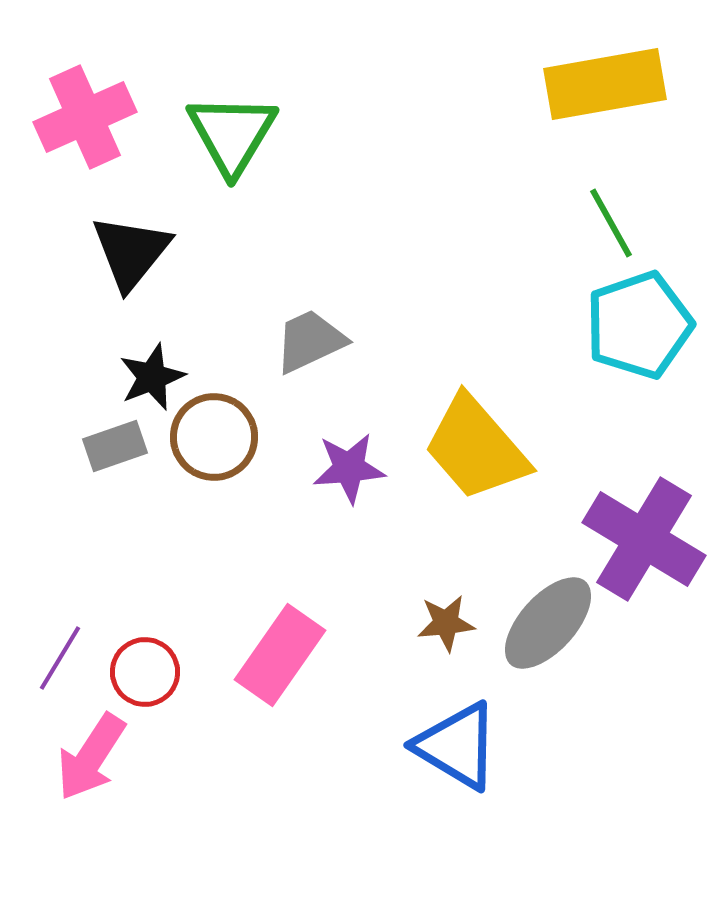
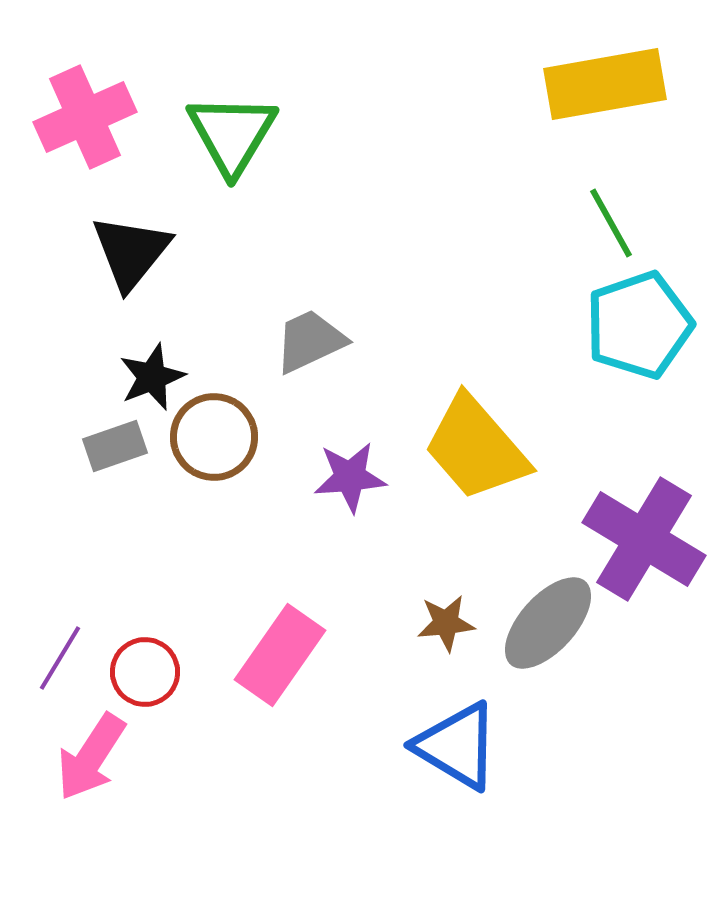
purple star: moved 1 px right, 9 px down
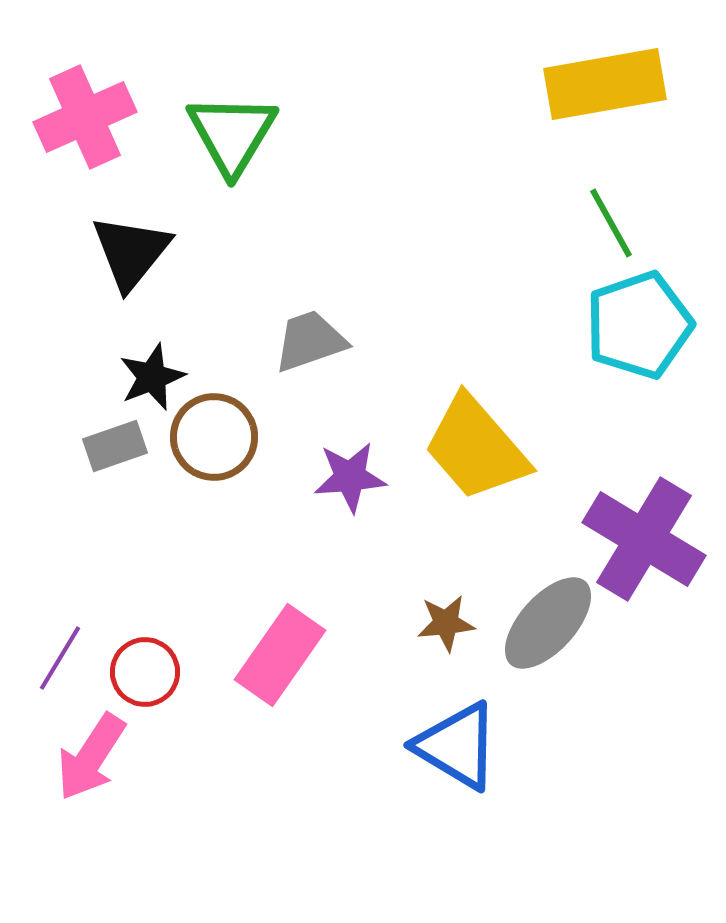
gray trapezoid: rotated 6 degrees clockwise
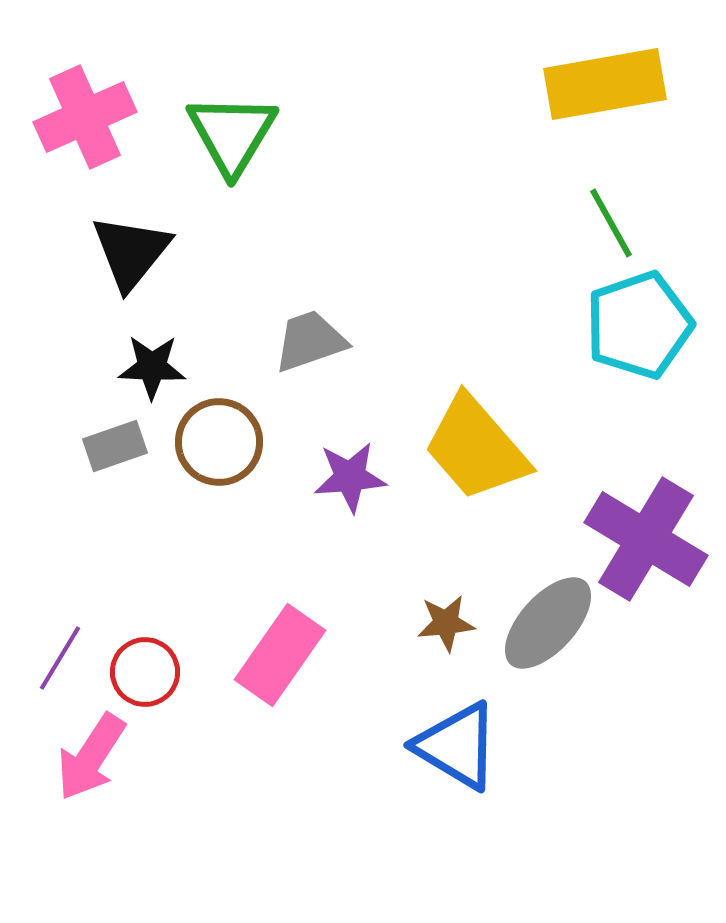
black star: moved 10 px up; rotated 24 degrees clockwise
brown circle: moved 5 px right, 5 px down
purple cross: moved 2 px right
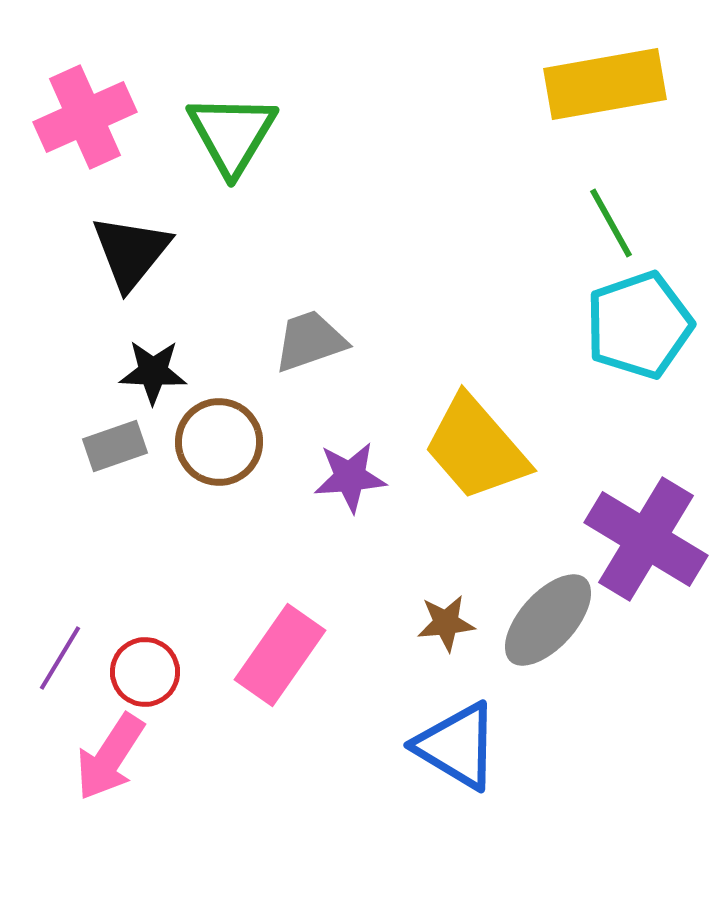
black star: moved 1 px right, 5 px down
gray ellipse: moved 3 px up
pink arrow: moved 19 px right
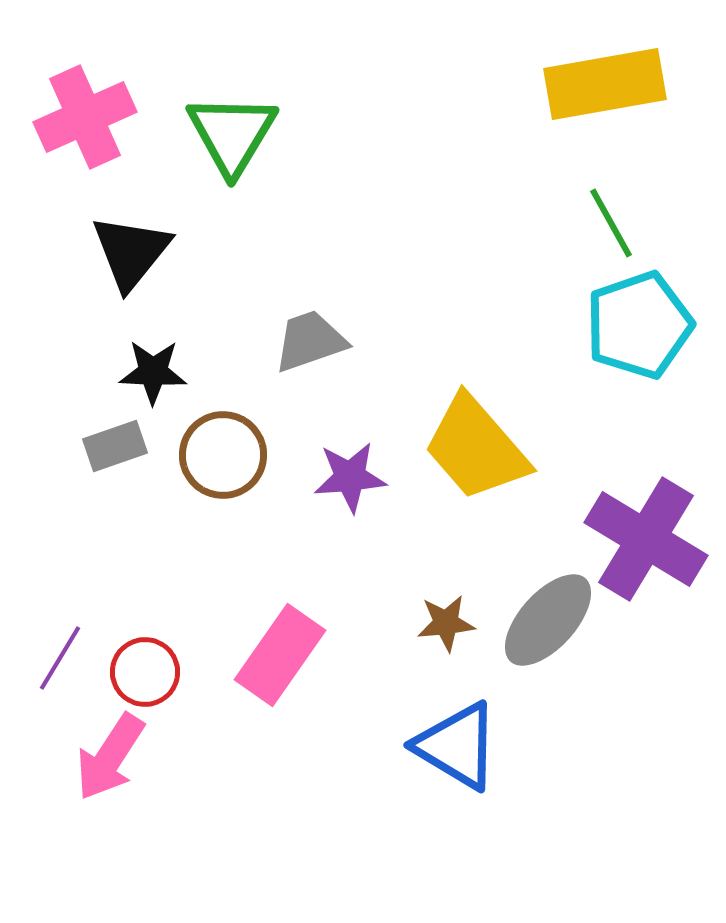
brown circle: moved 4 px right, 13 px down
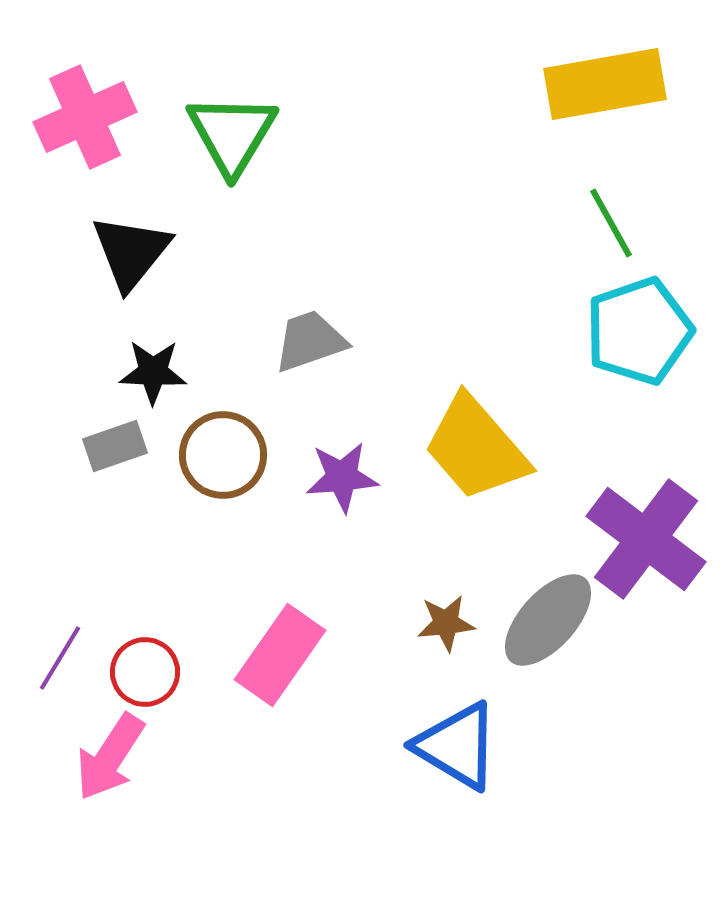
cyan pentagon: moved 6 px down
purple star: moved 8 px left
purple cross: rotated 6 degrees clockwise
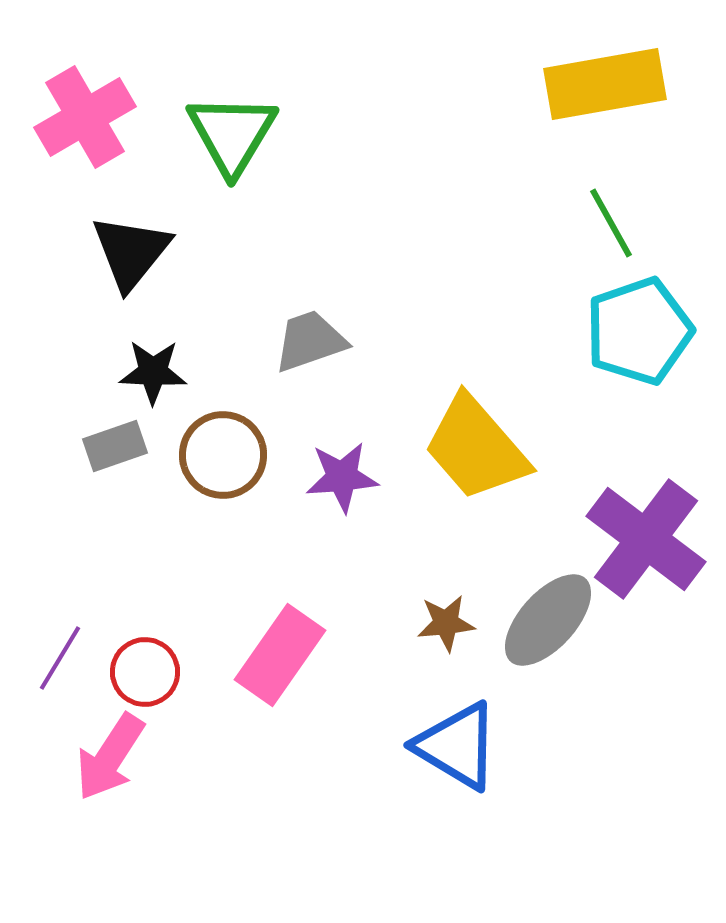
pink cross: rotated 6 degrees counterclockwise
